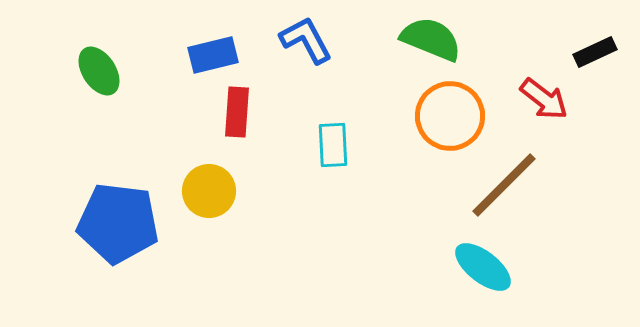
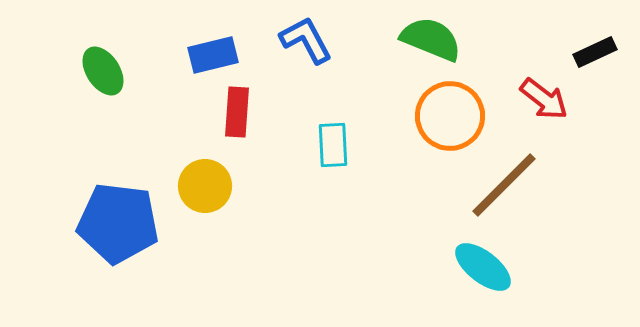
green ellipse: moved 4 px right
yellow circle: moved 4 px left, 5 px up
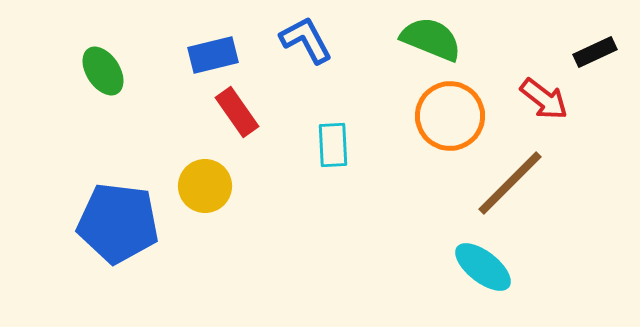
red rectangle: rotated 39 degrees counterclockwise
brown line: moved 6 px right, 2 px up
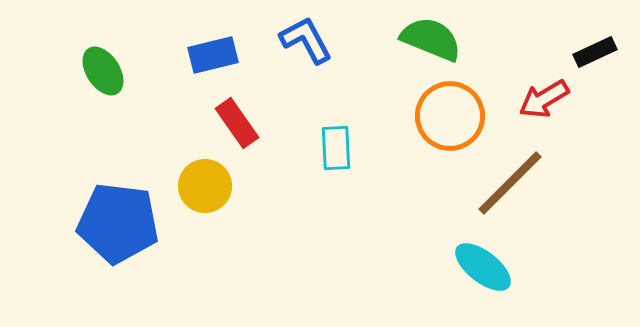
red arrow: rotated 111 degrees clockwise
red rectangle: moved 11 px down
cyan rectangle: moved 3 px right, 3 px down
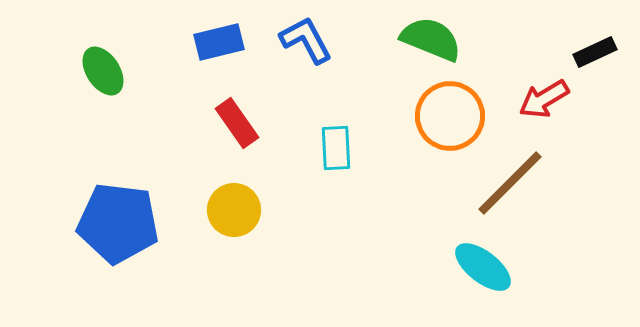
blue rectangle: moved 6 px right, 13 px up
yellow circle: moved 29 px right, 24 px down
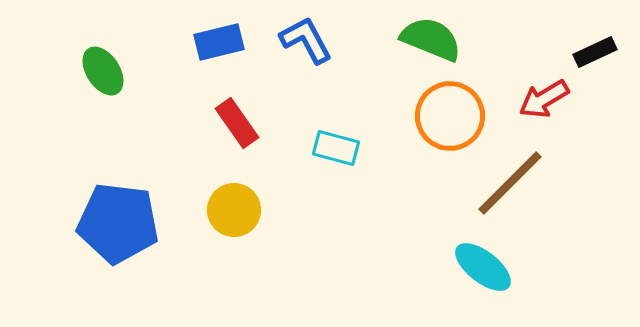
cyan rectangle: rotated 72 degrees counterclockwise
